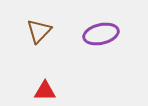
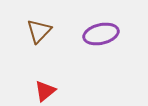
red triangle: rotated 40 degrees counterclockwise
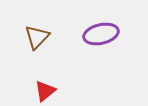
brown triangle: moved 2 px left, 6 px down
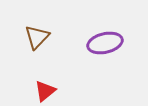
purple ellipse: moved 4 px right, 9 px down
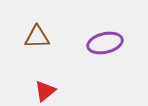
brown triangle: rotated 44 degrees clockwise
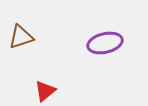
brown triangle: moved 16 px left; rotated 16 degrees counterclockwise
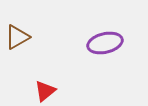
brown triangle: moved 4 px left; rotated 12 degrees counterclockwise
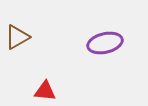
red triangle: rotated 45 degrees clockwise
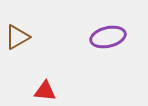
purple ellipse: moved 3 px right, 6 px up
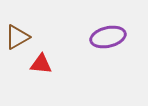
red triangle: moved 4 px left, 27 px up
